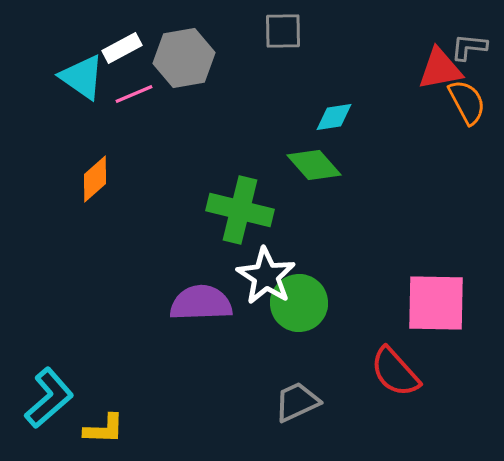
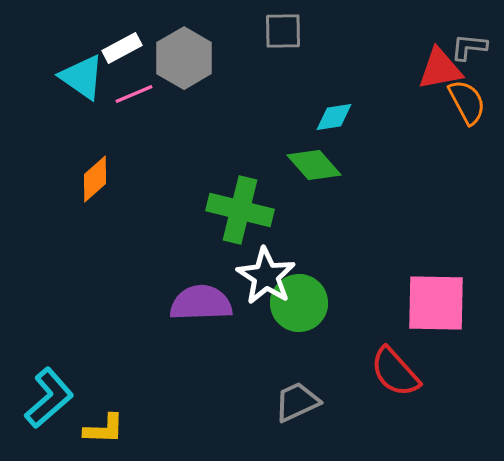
gray hexagon: rotated 20 degrees counterclockwise
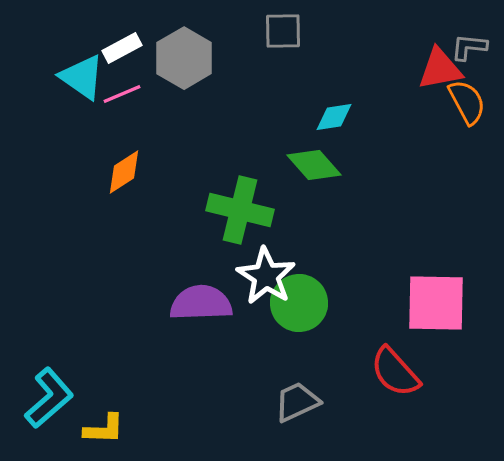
pink line: moved 12 px left
orange diamond: moved 29 px right, 7 px up; rotated 9 degrees clockwise
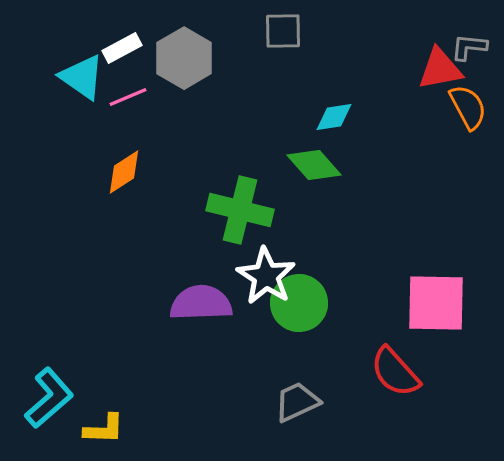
pink line: moved 6 px right, 3 px down
orange semicircle: moved 1 px right, 5 px down
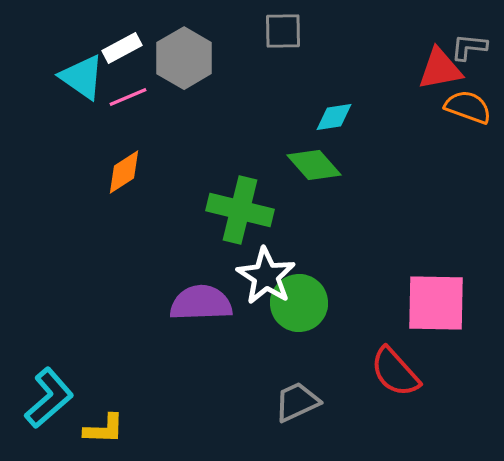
orange semicircle: rotated 42 degrees counterclockwise
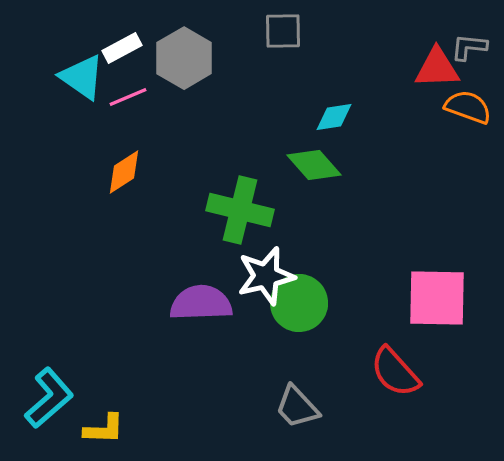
red triangle: moved 3 px left, 1 px up; rotated 9 degrees clockwise
white star: rotated 26 degrees clockwise
pink square: moved 1 px right, 5 px up
gray trapezoid: moved 5 px down; rotated 108 degrees counterclockwise
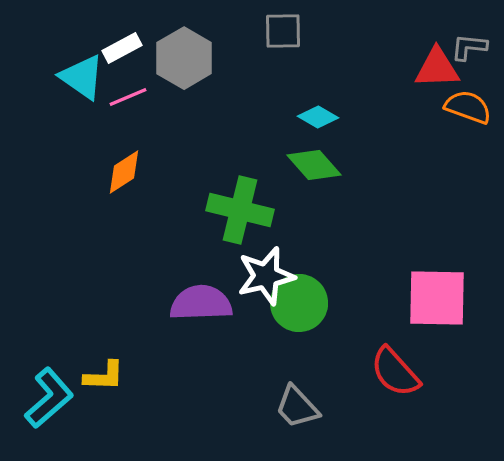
cyan diamond: moved 16 px left; rotated 39 degrees clockwise
yellow L-shape: moved 53 px up
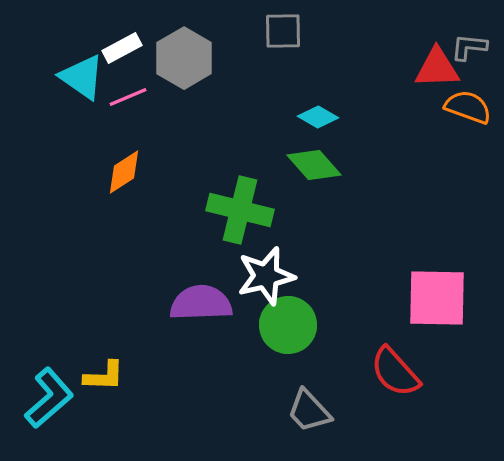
green circle: moved 11 px left, 22 px down
gray trapezoid: moved 12 px right, 4 px down
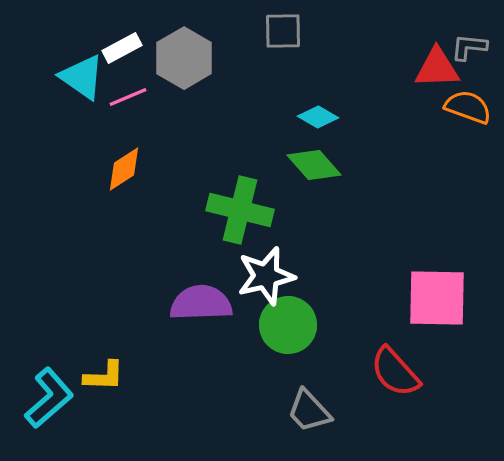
orange diamond: moved 3 px up
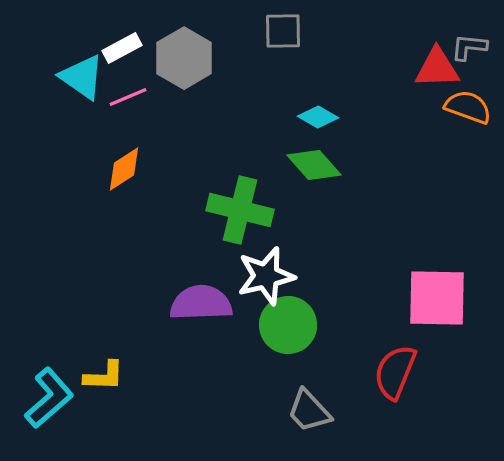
red semicircle: rotated 64 degrees clockwise
